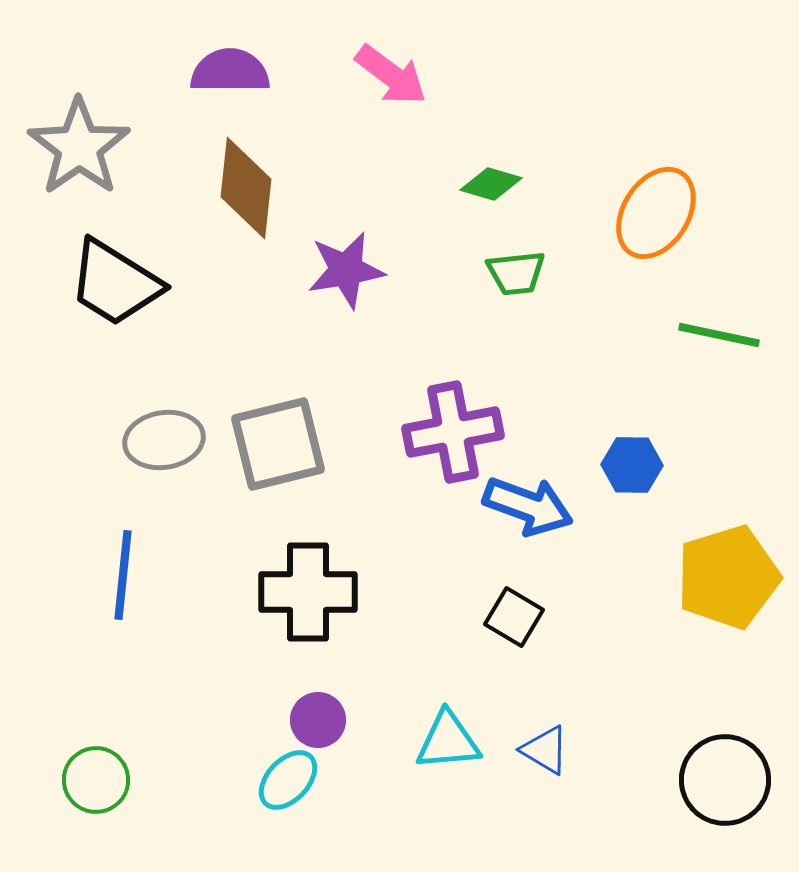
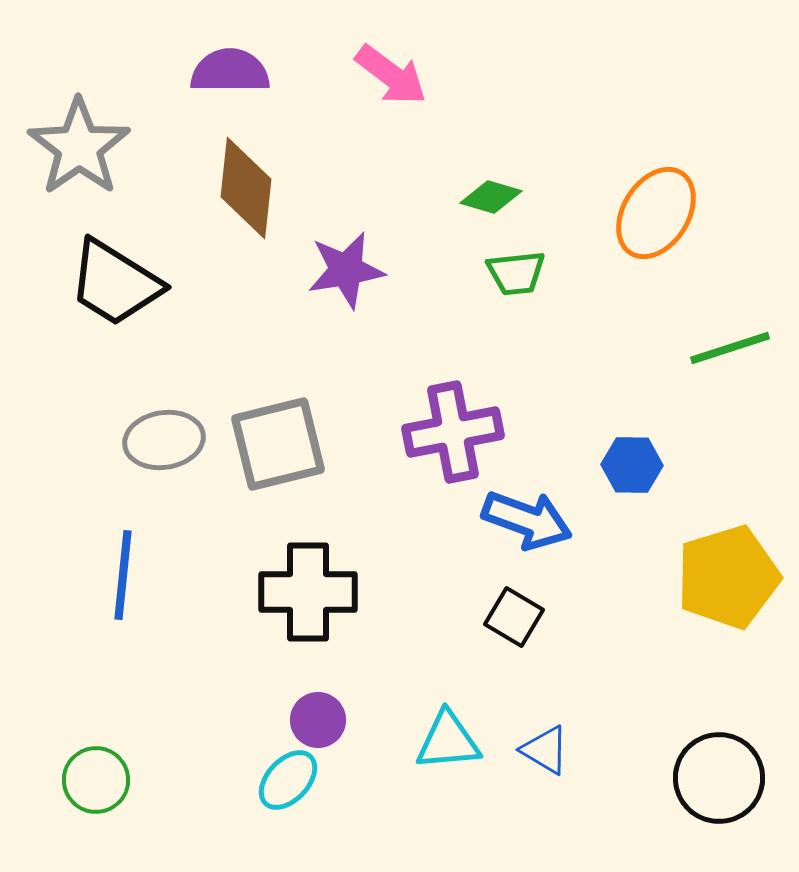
green diamond: moved 13 px down
green line: moved 11 px right, 13 px down; rotated 30 degrees counterclockwise
blue arrow: moved 1 px left, 14 px down
black circle: moved 6 px left, 2 px up
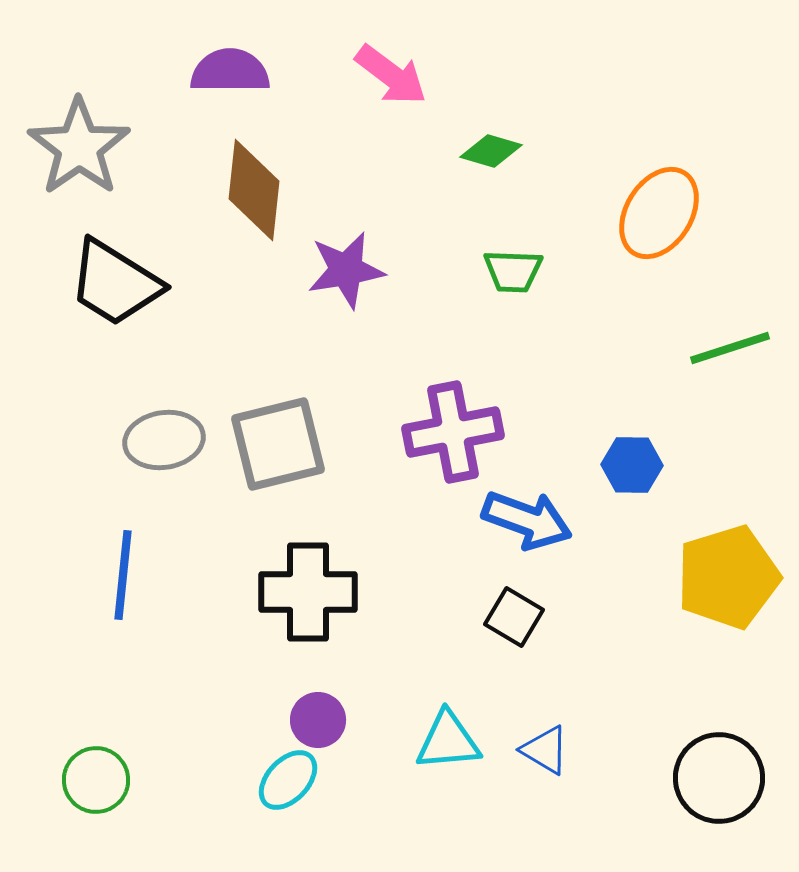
brown diamond: moved 8 px right, 2 px down
green diamond: moved 46 px up
orange ellipse: moved 3 px right
green trapezoid: moved 3 px left, 2 px up; rotated 8 degrees clockwise
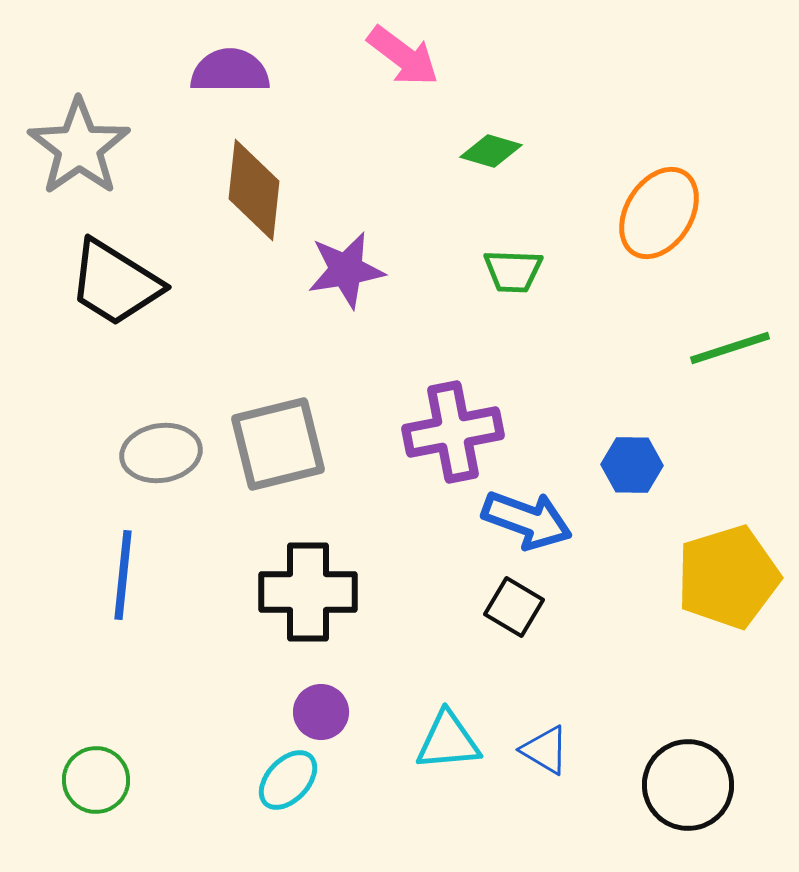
pink arrow: moved 12 px right, 19 px up
gray ellipse: moved 3 px left, 13 px down
black square: moved 10 px up
purple circle: moved 3 px right, 8 px up
black circle: moved 31 px left, 7 px down
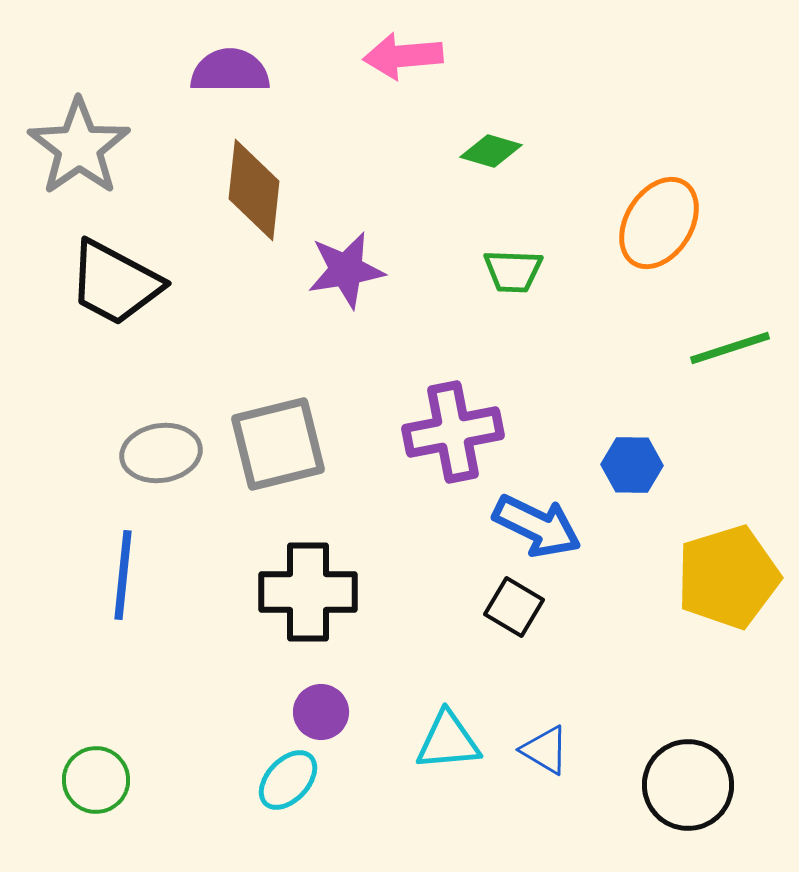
pink arrow: rotated 138 degrees clockwise
orange ellipse: moved 10 px down
black trapezoid: rotated 4 degrees counterclockwise
blue arrow: moved 10 px right, 6 px down; rotated 6 degrees clockwise
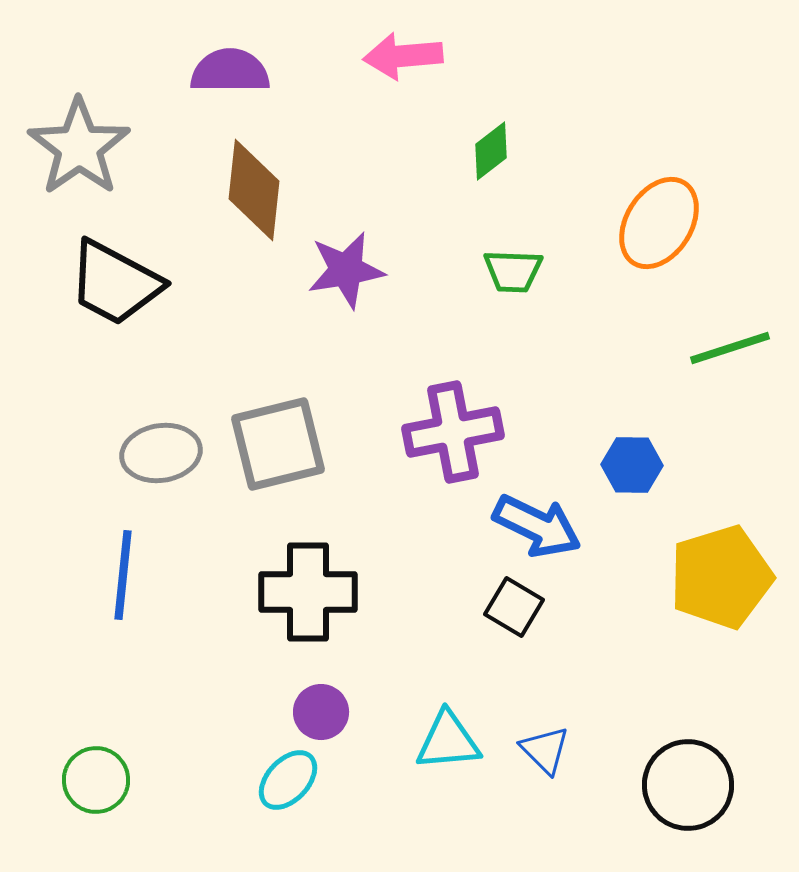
green diamond: rotated 54 degrees counterclockwise
yellow pentagon: moved 7 px left
blue triangle: rotated 14 degrees clockwise
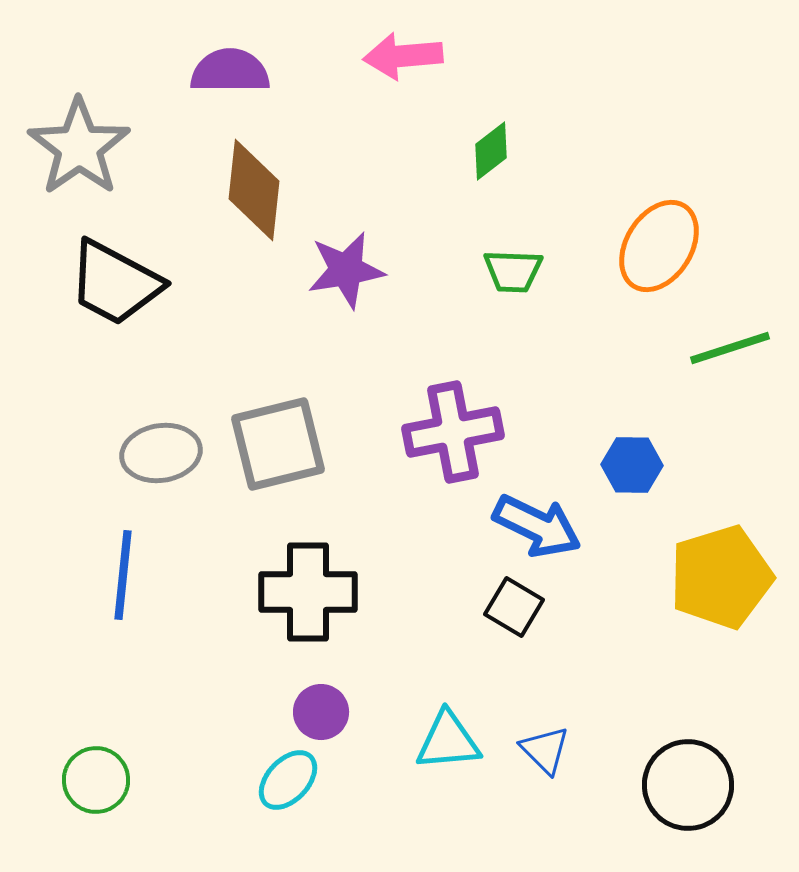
orange ellipse: moved 23 px down
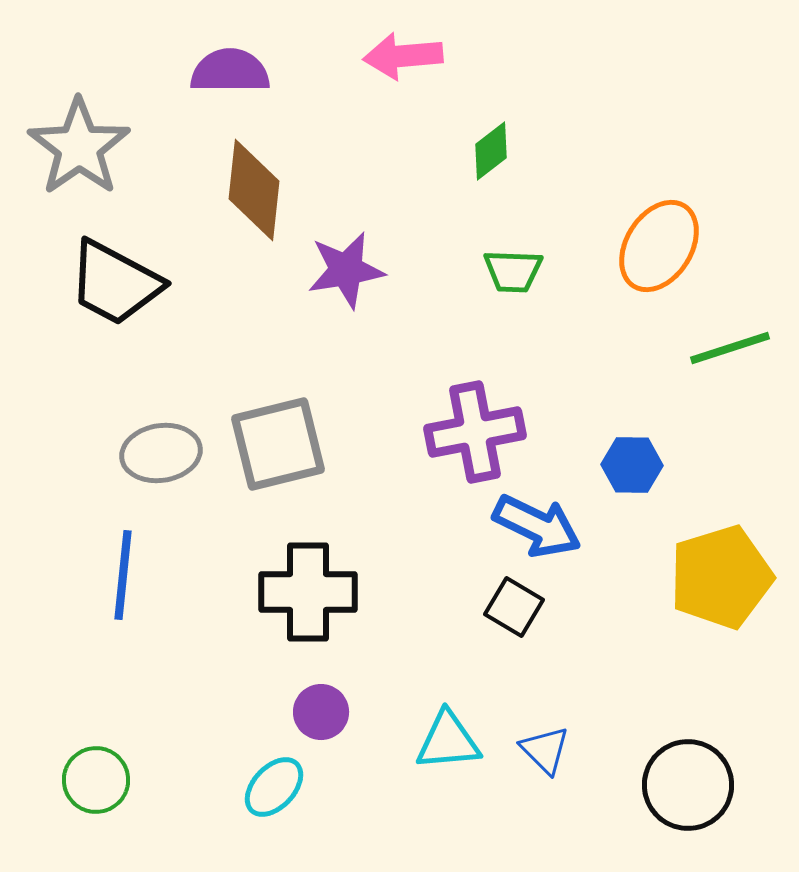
purple cross: moved 22 px right
cyan ellipse: moved 14 px left, 7 px down
